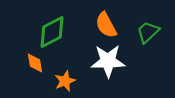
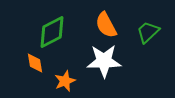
white star: moved 4 px left
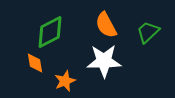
green diamond: moved 2 px left
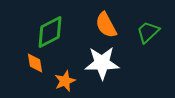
white star: moved 2 px left, 2 px down
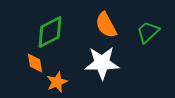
orange star: moved 8 px left, 1 px down
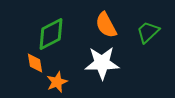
green diamond: moved 1 px right, 2 px down
